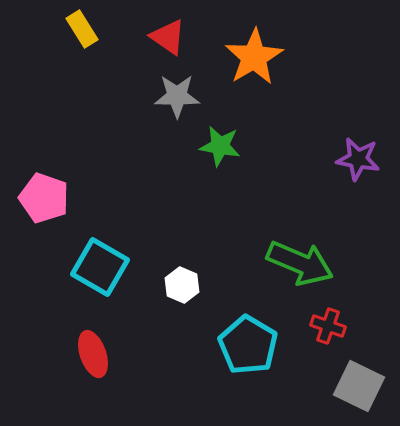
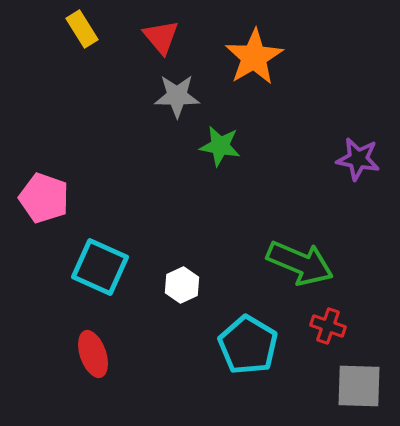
red triangle: moved 7 px left; rotated 15 degrees clockwise
cyan square: rotated 6 degrees counterclockwise
white hexagon: rotated 12 degrees clockwise
gray square: rotated 24 degrees counterclockwise
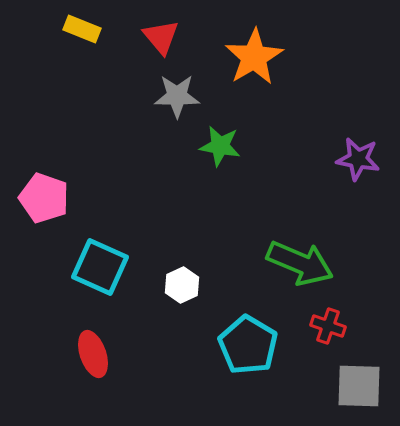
yellow rectangle: rotated 36 degrees counterclockwise
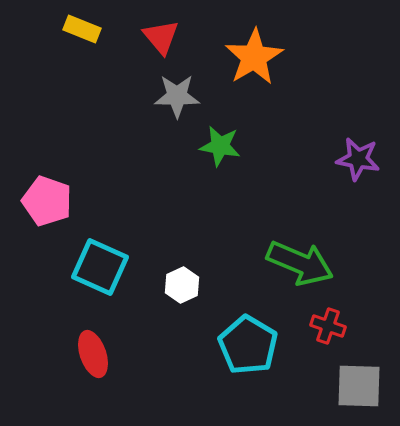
pink pentagon: moved 3 px right, 3 px down
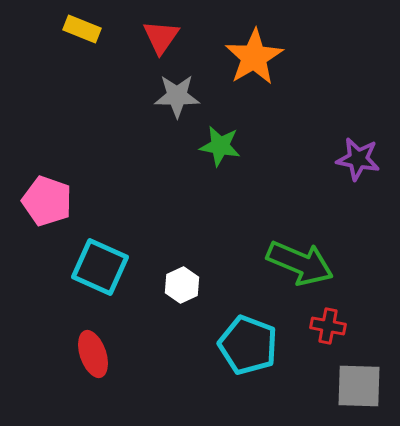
red triangle: rotated 15 degrees clockwise
red cross: rotated 8 degrees counterclockwise
cyan pentagon: rotated 10 degrees counterclockwise
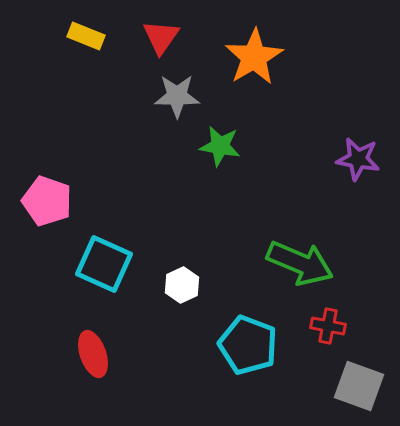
yellow rectangle: moved 4 px right, 7 px down
cyan square: moved 4 px right, 3 px up
gray square: rotated 18 degrees clockwise
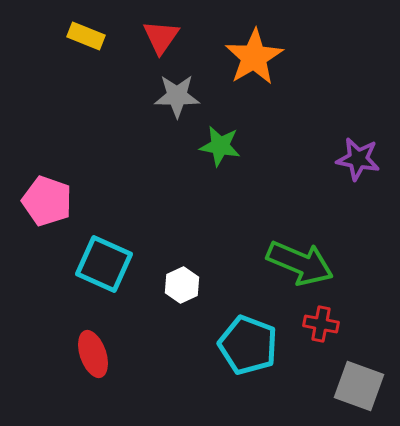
red cross: moved 7 px left, 2 px up
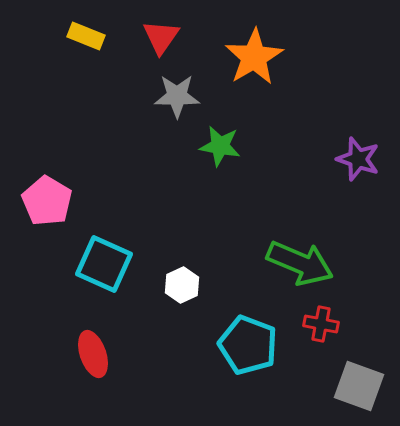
purple star: rotated 9 degrees clockwise
pink pentagon: rotated 12 degrees clockwise
